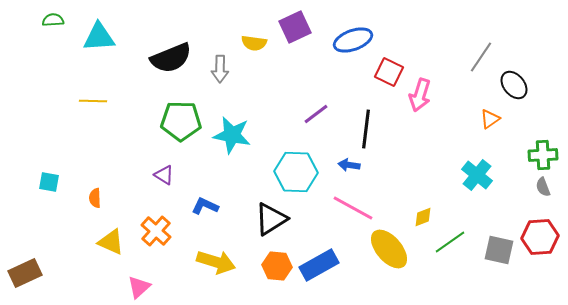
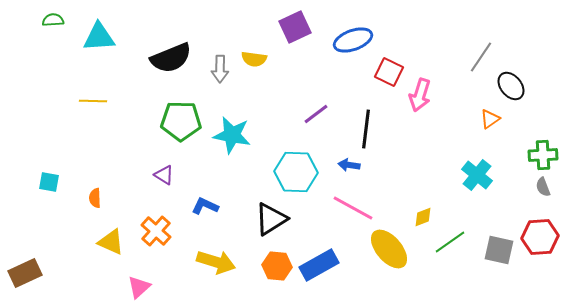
yellow semicircle: moved 16 px down
black ellipse: moved 3 px left, 1 px down
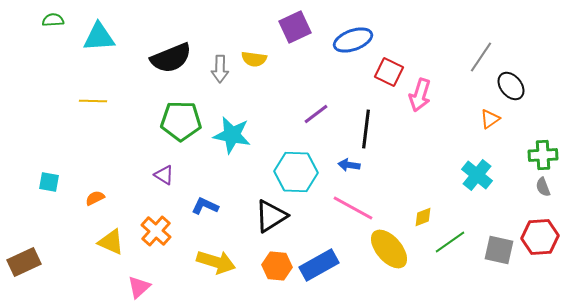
orange semicircle: rotated 66 degrees clockwise
black triangle: moved 3 px up
brown rectangle: moved 1 px left, 11 px up
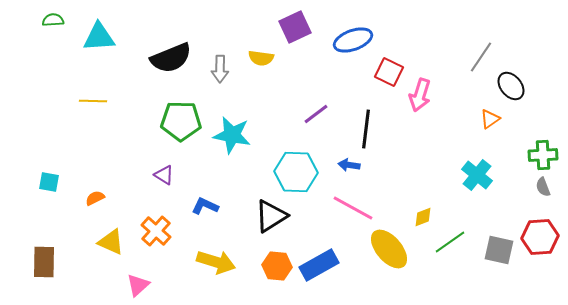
yellow semicircle: moved 7 px right, 1 px up
brown rectangle: moved 20 px right; rotated 64 degrees counterclockwise
pink triangle: moved 1 px left, 2 px up
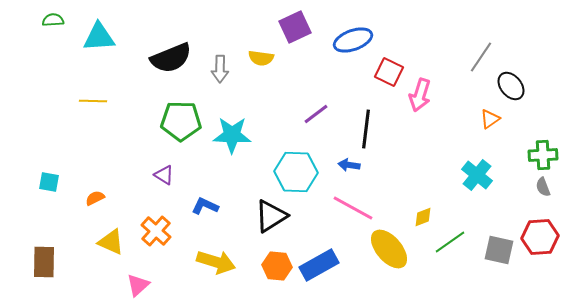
cyan star: rotated 9 degrees counterclockwise
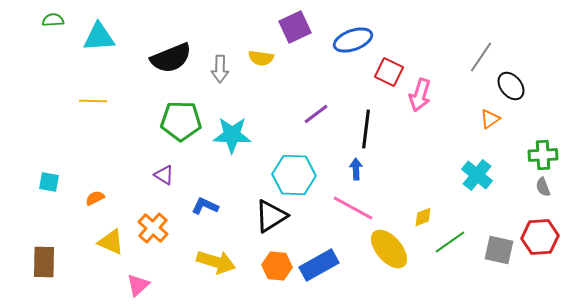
blue arrow: moved 7 px right, 4 px down; rotated 80 degrees clockwise
cyan hexagon: moved 2 px left, 3 px down
orange cross: moved 3 px left, 3 px up
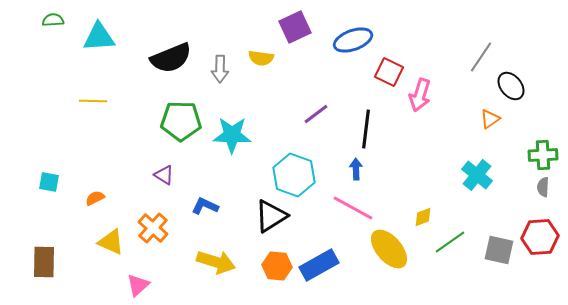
cyan hexagon: rotated 18 degrees clockwise
gray semicircle: rotated 24 degrees clockwise
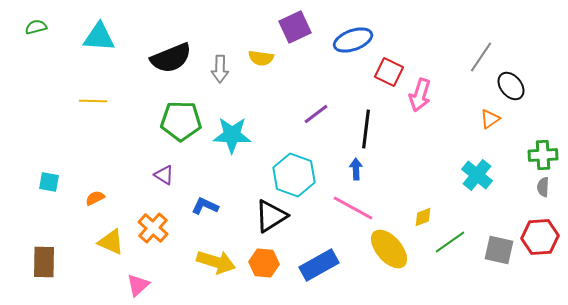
green semicircle: moved 17 px left, 7 px down; rotated 10 degrees counterclockwise
cyan triangle: rotated 8 degrees clockwise
orange hexagon: moved 13 px left, 3 px up
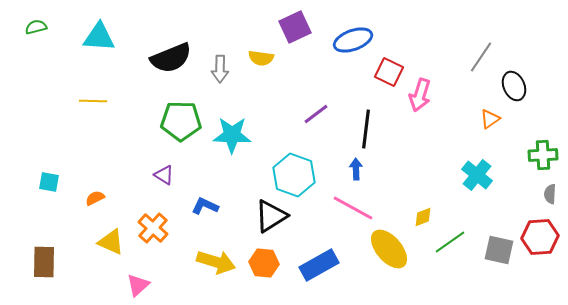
black ellipse: moved 3 px right; rotated 16 degrees clockwise
gray semicircle: moved 7 px right, 7 px down
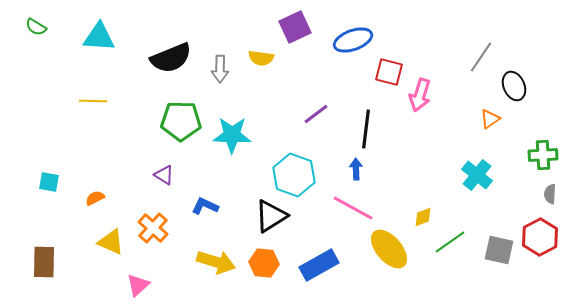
green semicircle: rotated 135 degrees counterclockwise
red square: rotated 12 degrees counterclockwise
red hexagon: rotated 24 degrees counterclockwise
